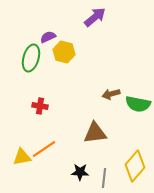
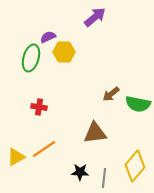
yellow hexagon: rotated 15 degrees counterclockwise
brown arrow: rotated 24 degrees counterclockwise
red cross: moved 1 px left, 1 px down
yellow triangle: moved 6 px left; rotated 18 degrees counterclockwise
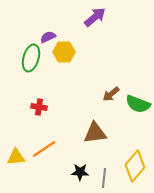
green semicircle: rotated 10 degrees clockwise
yellow triangle: rotated 24 degrees clockwise
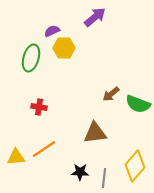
purple semicircle: moved 4 px right, 6 px up
yellow hexagon: moved 4 px up
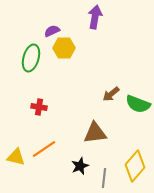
purple arrow: rotated 40 degrees counterclockwise
yellow triangle: rotated 18 degrees clockwise
black star: moved 6 px up; rotated 24 degrees counterclockwise
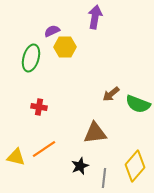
yellow hexagon: moved 1 px right, 1 px up
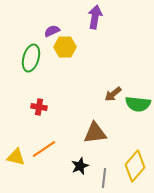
brown arrow: moved 2 px right
green semicircle: rotated 15 degrees counterclockwise
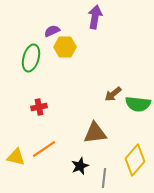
red cross: rotated 21 degrees counterclockwise
yellow diamond: moved 6 px up
